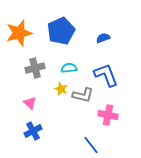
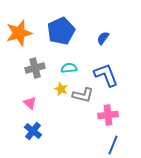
blue semicircle: rotated 32 degrees counterclockwise
pink cross: rotated 18 degrees counterclockwise
blue cross: rotated 24 degrees counterclockwise
blue line: moved 22 px right; rotated 60 degrees clockwise
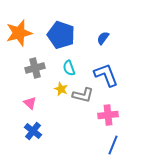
blue pentagon: moved 4 px down; rotated 28 degrees counterclockwise
cyan semicircle: rotated 105 degrees counterclockwise
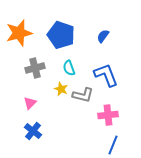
blue semicircle: moved 2 px up
pink triangle: rotated 32 degrees clockwise
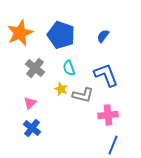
orange star: moved 1 px right; rotated 8 degrees counterclockwise
gray cross: rotated 36 degrees counterclockwise
blue cross: moved 1 px left, 3 px up
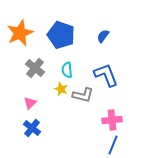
cyan semicircle: moved 2 px left, 2 px down; rotated 14 degrees clockwise
pink cross: moved 4 px right, 5 px down
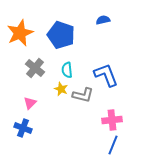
blue semicircle: moved 16 px up; rotated 40 degrees clockwise
blue cross: moved 9 px left; rotated 18 degrees counterclockwise
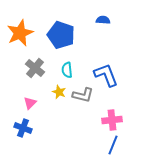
blue semicircle: rotated 16 degrees clockwise
yellow star: moved 2 px left, 3 px down
